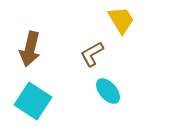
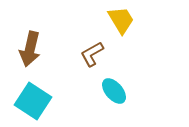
cyan ellipse: moved 6 px right
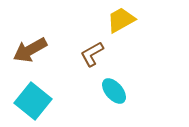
yellow trapezoid: rotated 88 degrees counterclockwise
brown arrow: moved 1 px down; rotated 48 degrees clockwise
cyan square: rotated 6 degrees clockwise
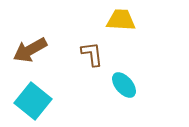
yellow trapezoid: rotated 32 degrees clockwise
brown L-shape: rotated 112 degrees clockwise
cyan ellipse: moved 10 px right, 6 px up
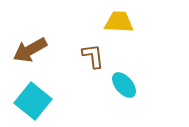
yellow trapezoid: moved 2 px left, 2 px down
brown L-shape: moved 1 px right, 2 px down
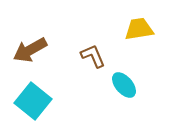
yellow trapezoid: moved 20 px right, 7 px down; rotated 12 degrees counterclockwise
brown L-shape: rotated 16 degrees counterclockwise
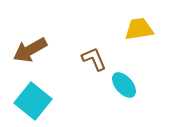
brown L-shape: moved 1 px right, 3 px down
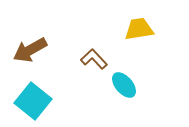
brown L-shape: rotated 20 degrees counterclockwise
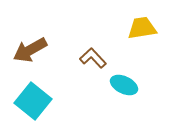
yellow trapezoid: moved 3 px right, 1 px up
brown L-shape: moved 1 px left, 1 px up
cyan ellipse: rotated 24 degrees counterclockwise
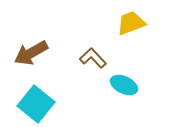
yellow trapezoid: moved 11 px left, 5 px up; rotated 12 degrees counterclockwise
brown arrow: moved 1 px right, 3 px down
cyan square: moved 3 px right, 3 px down
